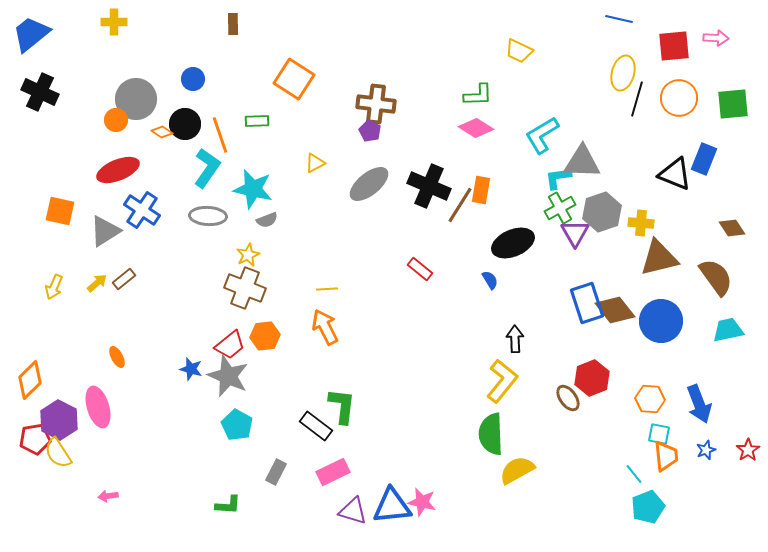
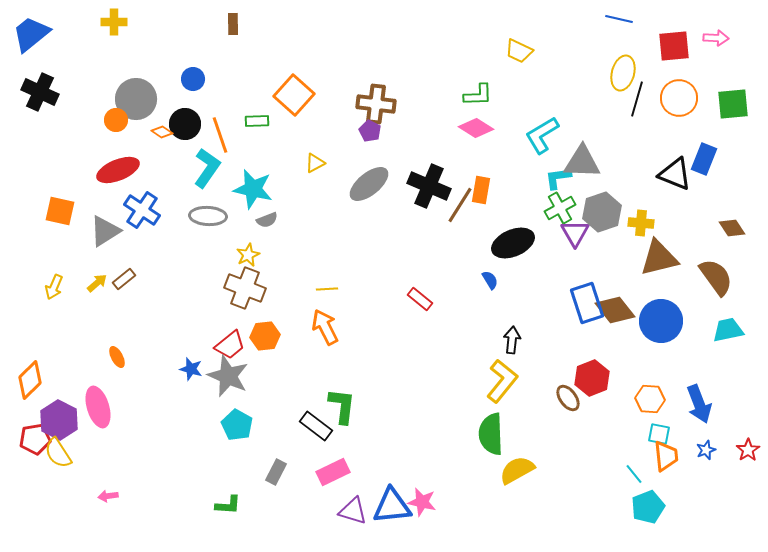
orange square at (294, 79): moved 16 px down; rotated 9 degrees clockwise
red rectangle at (420, 269): moved 30 px down
black arrow at (515, 339): moved 3 px left, 1 px down; rotated 8 degrees clockwise
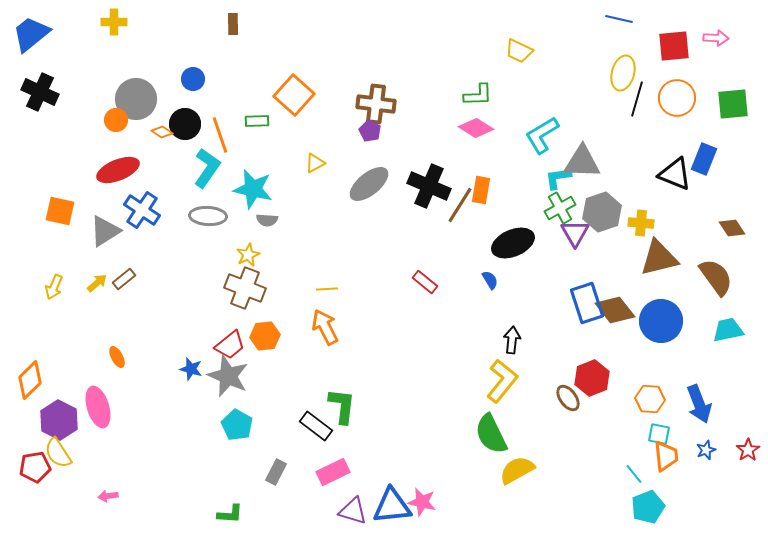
orange circle at (679, 98): moved 2 px left
gray semicircle at (267, 220): rotated 25 degrees clockwise
red rectangle at (420, 299): moved 5 px right, 17 px up
green semicircle at (491, 434): rotated 24 degrees counterclockwise
red pentagon at (35, 439): moved 28 px down
green L-shape at (228, 505): moved 2 px right, 9 px down
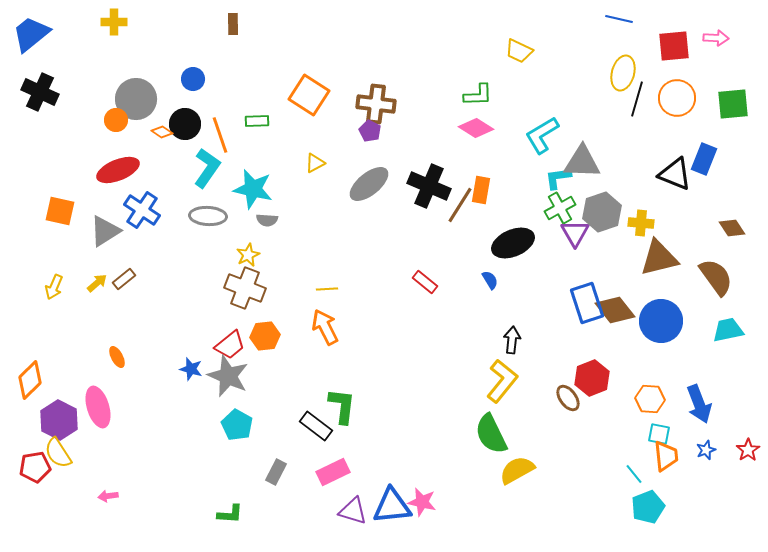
orange square at (294, 95): moved 15 px right; rotated 9 degrees counterclockwise
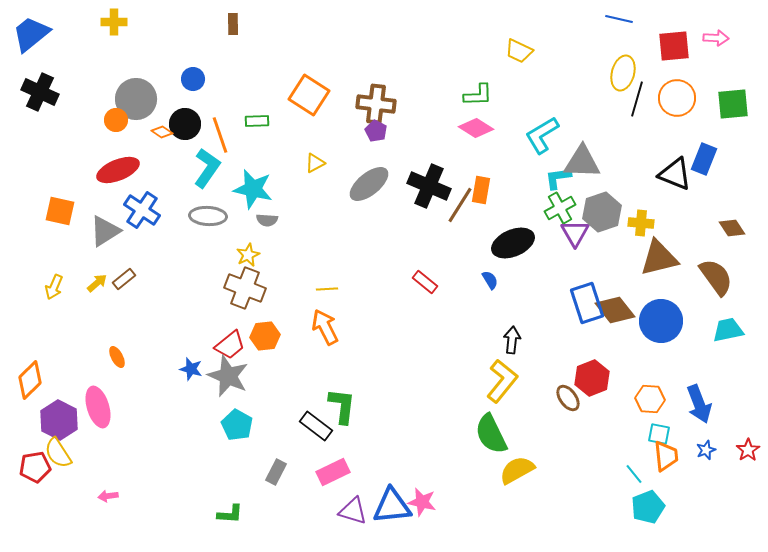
purple pentagon at (370, 131): moved 6 px right
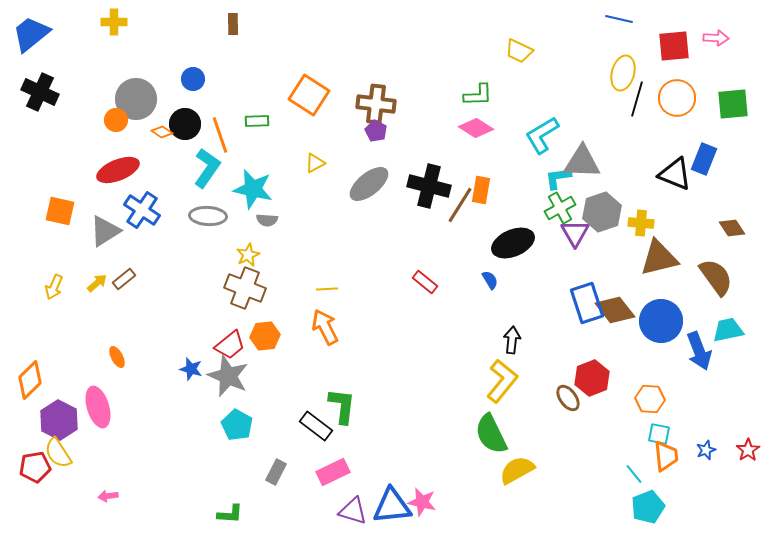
black cross at (429, 186): rotated 9 degrees counterclockwise
blue arrow at (699, 404): moved 53 px up
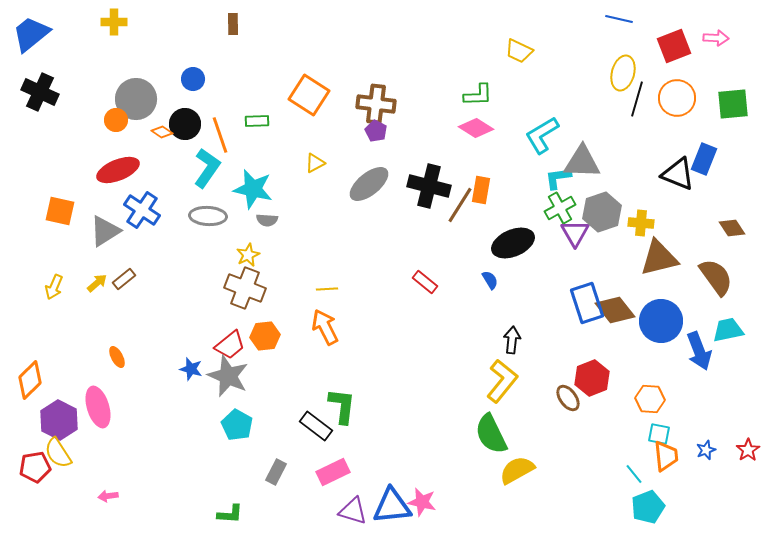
red square at (674, 46): rotated 16 degrees counterclockwise
black triangle at (675, 174): moved 3 px right
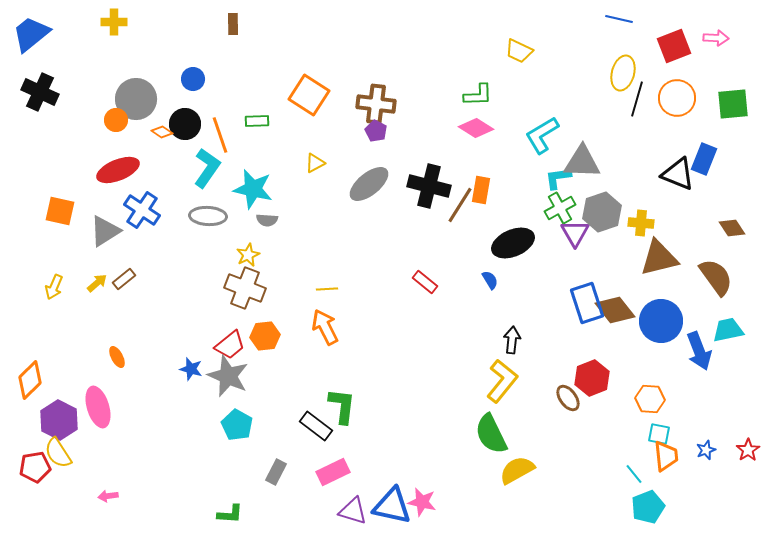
blue triangle at (392, 506): rotated 18 degrees clockwise
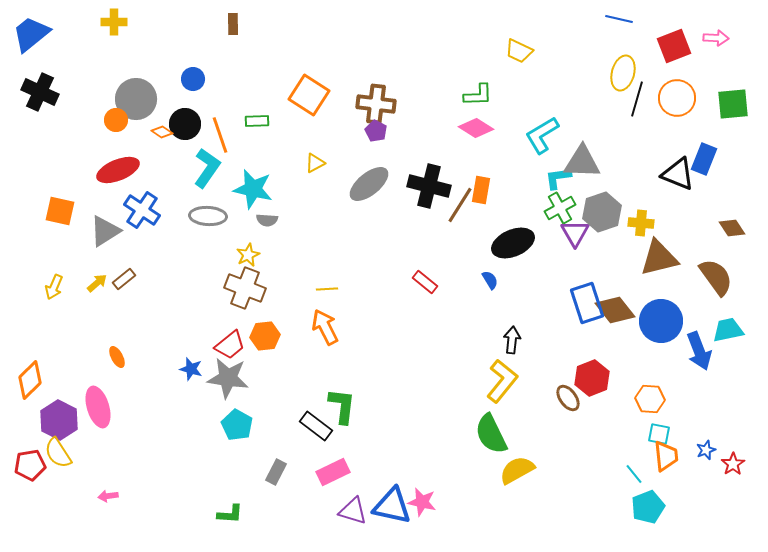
gray star at (228, 376): moved 2 px down; rotated 15 degrees counterclockwise
red star at (748, 450): moved 15 px left, 14 px down
red pentagon at (35, 467): moved 5 px left, 2 px up
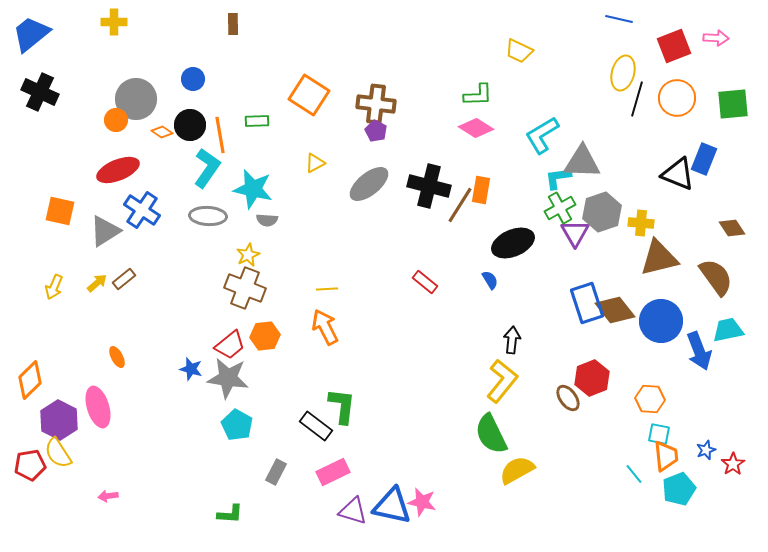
black circle at (185, 124): moved 5 px right, 1 px down
orange line at (220, 135): rotated 9 degrees clockwise
cyan pentagon at (648, 507): moved 31 px right, 18 px up
